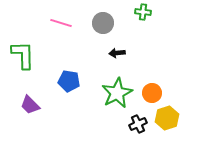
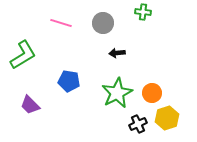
green L-shape: rotated 60 degrees clockwise
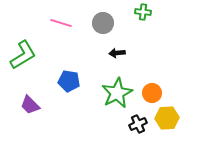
yellow hexagon: rotated 15 degrees clockwise
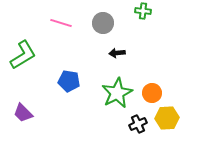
green cross: moved 1 px up
purple trapezoid: moved 7 px left, 8 px down
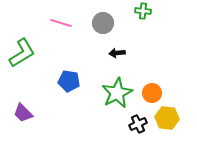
green L-shape: moved 1 px left, 2 px up
yellow hexagon: rotated 10 degrees clockwise
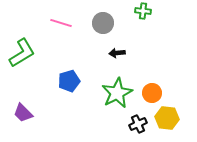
blue pentagon: rotated 25 degrees counterclockwise
